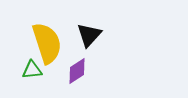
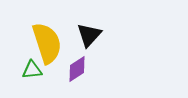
purple diamond: moved 2 px up
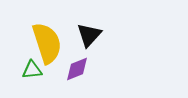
purple diamond: rotated 12 degrees clockwise
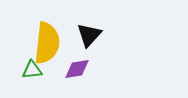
yellow semicircle: rotated 24 degrees clockwise
purple diamond: rotated 12 degrees clockwise
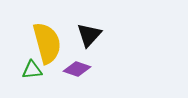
yellow semicircle: rotated 21 degrees counterclockwise
purple diamond: rotated 28 degrees clockwise
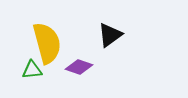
black triangle: moved 21 px right; rotated 12 degrees clockwise
purple diamond: moved 2 px right, 2 px up
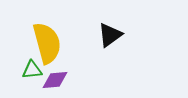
purple diamond: moved 24 px left, 13 px down; rotated 24 degrees counterclockwise
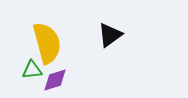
purple diamond: rotated 12 degrees counterclockwise
